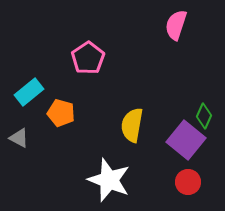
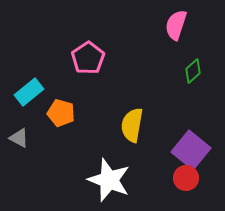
green diamond: moved 11 px left, 45 px up; rotated 25 degrees clockwise
purple square: moved 5 px right, 10 px down
red circle: moved 2 px left, 4 px up
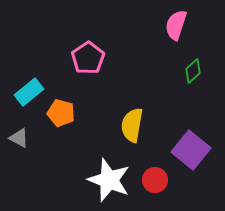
red circle: moved 31 px left, 2 px down
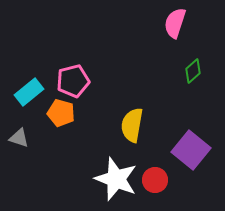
pink semicircle: moved 1 px left, 2 px up
pink pentagon: moved 15 px left, 23 px down; rotated 20 degrees clockwise
gray triangle: rotated 10 degrees counterclockwise
white star: moved 7 px right, 1 px up
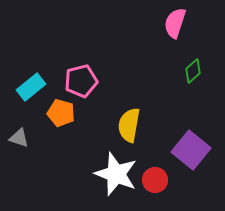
pink pentagon: moved 8 px right
cyan rectangle: moved 2 px right, 5 px up
yellow semicircle: moved 3 px left
white star: moved 5 px up
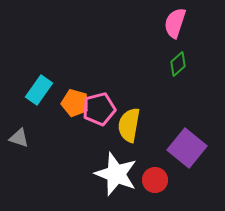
green diamond: moved 15 px left, 7 px up
pink pentagon: moved 18 px right, 28 px down
cyan rectangle: moved 8 px right, 3 px down; rotated 16 degrees counterclockwise
orange pentagon: moved 14 px right, 10 px up
purple square: moved 4 px left, 2 px up
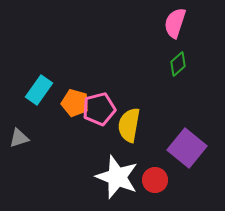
gray triangle: rotated 35 degrees counterclockwise
white star: moved 1 px right, 3 px down
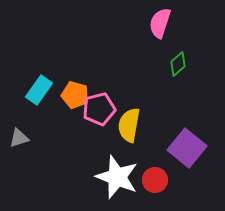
pink semicircle: moved 15 px left
orange pentagon: moved 8 px up
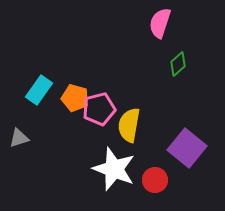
orange pentagon: moved 3 px down
white star: moved 3 px left, 8 px up
